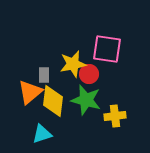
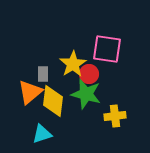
yellow star: rotated 20 degrees counterclockwise
gray rectangle: moved 1 px left, 1 px up
green star: moved 6 px up
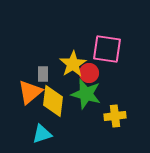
red circle: moved 1 px up
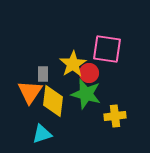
orange triangle: rotated 16 degrees counterclockwise
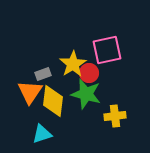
pink square: moved 1 px down; rotated 20 degrees counterclockwise
gray rectangle: rotated 70 degrees clockwise
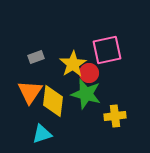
gray rectangle: moved 7 px left, 17 px up
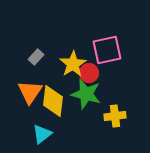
gray rectangle: rotated 28 degrees counterclockwise
cyan triangle: rotated 20 degrees counterclockwise
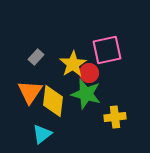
yellow cross: moved 1 px down
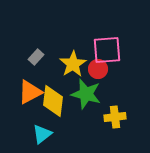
pink square: rotated 8 degrees clockwise
red circle: moved 9 px right, 4 px up
orange triangle: rotated 28 degrees clockwise
